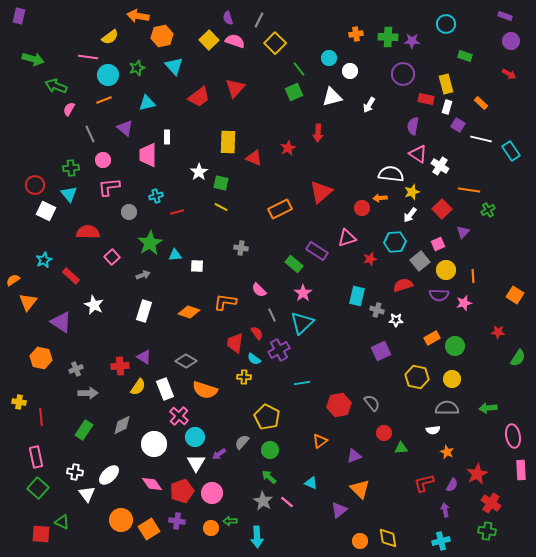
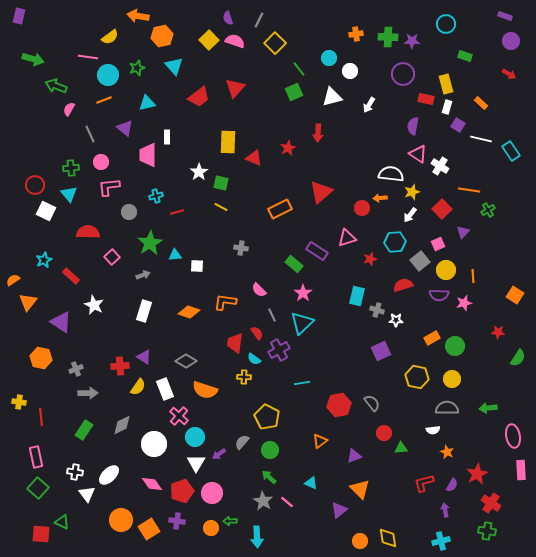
pink circle at (103, 160): moved 2 px left, 2 px down
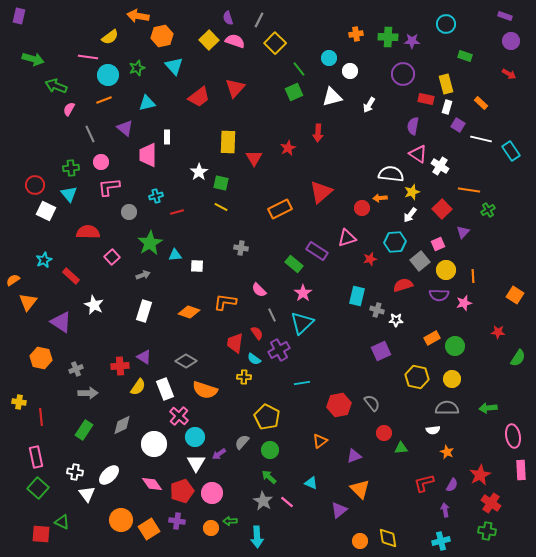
red triangle at (254, 158): rotated 36 degrees clockwise
red star at (477, 474): moved 3 px right, 1 px down
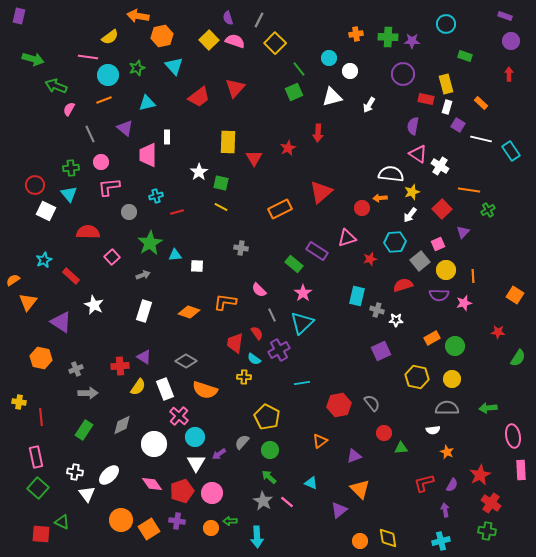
red arrow at (509, 74): rotated 120 degrees counterclockwise
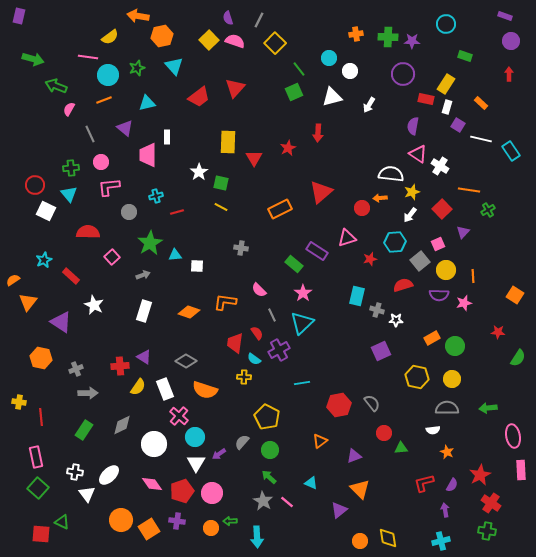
yellow rectangle at (446, 84): rotated 48 degrees clockwise
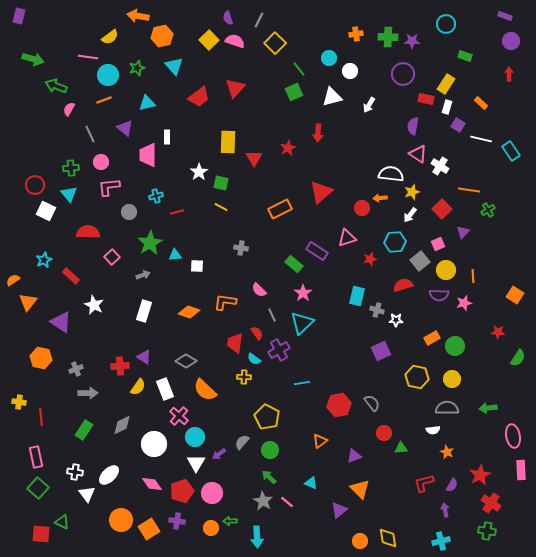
orange semicircle at (205, 390): rotated 25 degrees clockwise
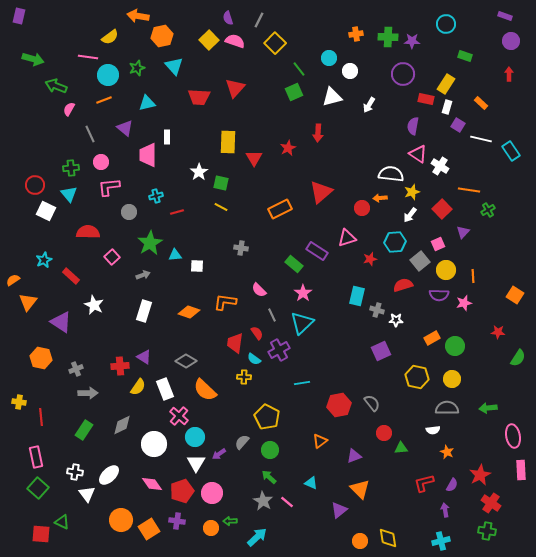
red trapezoid at (199, 97): rotated 40 degrees clockwise
cyan arrow at (257, 537): rotated 130 degrees counterclockwise
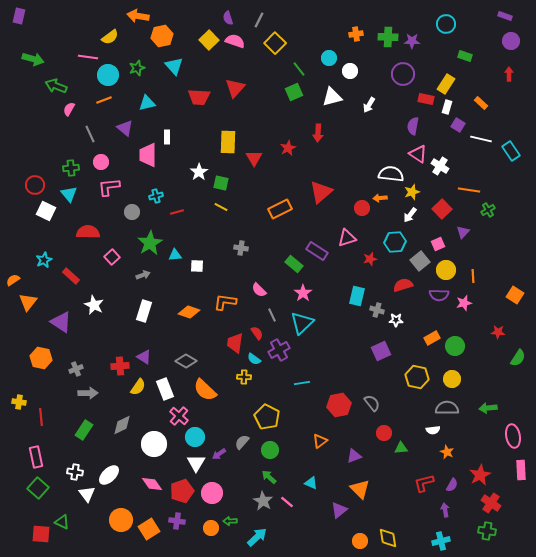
gray circle at (129, 212): moved 3 px right
